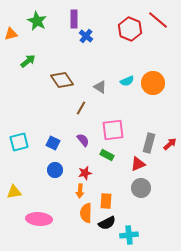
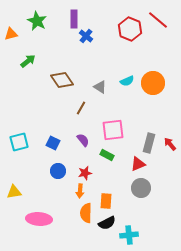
red arrow: rotated 88 degrees counterclockwise
blue circle: moved 3 px right, 1 px down
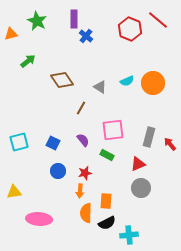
gray rectangle: moved 6 px up
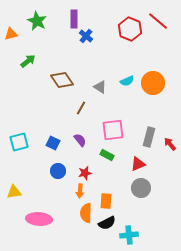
red line: moved 1 px down
purple semicircle: moved 3 px left
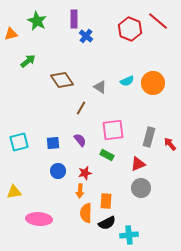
blue square: rotated 32 degrees counterclockwise
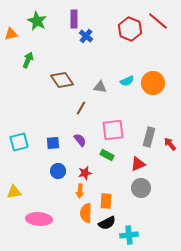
green arrow: moved 1 px up; rotated 28 degrees counterclockwise
gray triangle: rotated 24 degrees counterclockwise
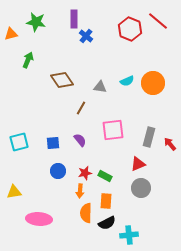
green star: moved 1 px left, 1 px down; rotated 18 degrees counterclockwise
green rectangle: moved 2 px left, 21 px down
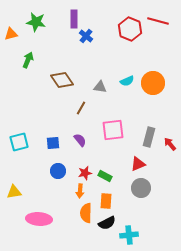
red line: rotated 25 degrees counterclockwise
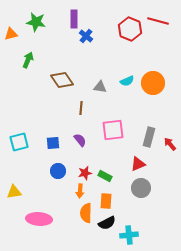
brown line: rotated 24 degrees counterclockwise
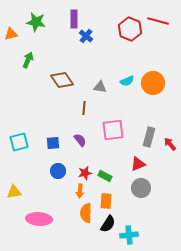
brown line: moved 3 px right
black semicircle: moved 1 px right, 1 px down; rotated 30 degrees counterclockwise
